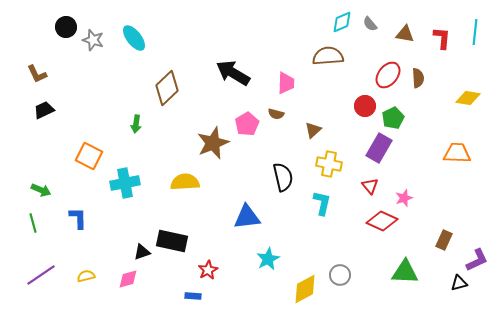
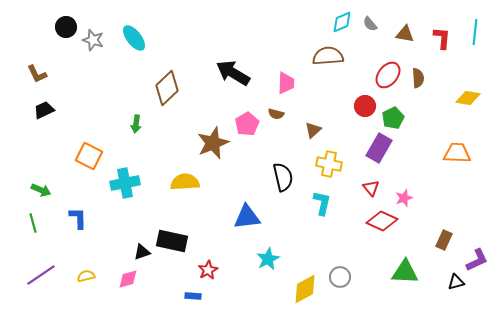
red triangle at (370, 186): moved 1 px right, 2 px down
gray circle at (340, 275): moved 2 px down
black triangle at (459, 283): moved 3 px left, 1 px up
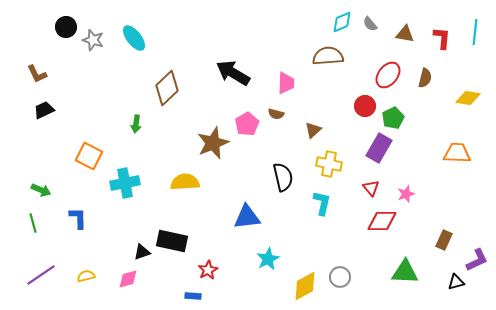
brown semicircle at (418, 78): moved 7 px right; rotated 18 degrees clockwise
pink star at (404, 198): moved 2 px right, 4 px up
red diamond at (382, 221): rotated 24 degrees counterclockwise
yellow diamond at (305, 289): moved 3 px up
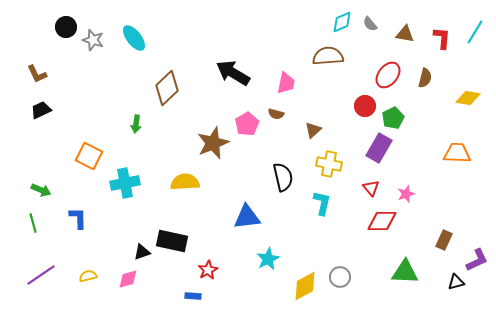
cyan line at (475, 32): rotated 25 degrees clockwise
pink trapezoid at (286, 83): rotated 10 degrees clockwise
black trapezoid at (44, 110): moved 3 px left
yellow semicircle at (86, 276): moved 2 px right
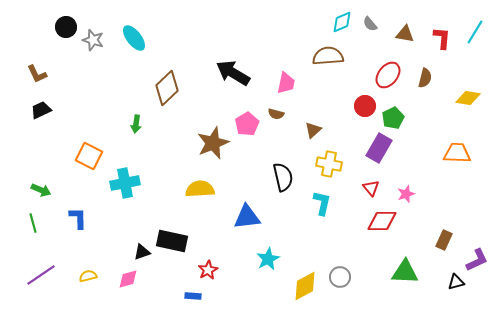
yellow semicircle at (185, 182): moved 15 px right, 7 px down
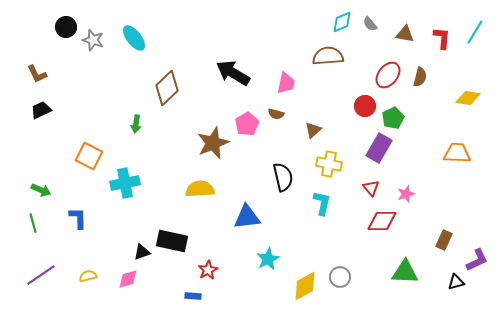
brown semicircle at (425, 78): moved 5 px left, 1 px up
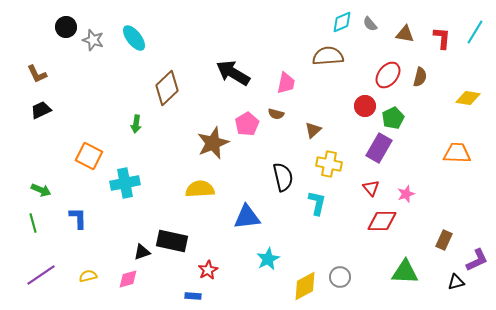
cyan L-shape at (322, 203): moved 5 px left
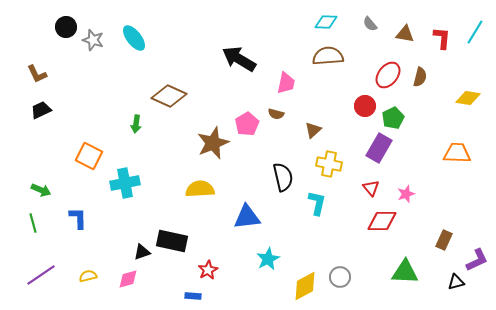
cyan diamond at (342, 22): moved 16 px left; rotated 25 degrees clockwise
black arrow at (233, 73): moved 6 px right, 14 px up
brown diamond at (167, 88): moved 2 px right, 8 px down; rotated 68 degrees clockwise
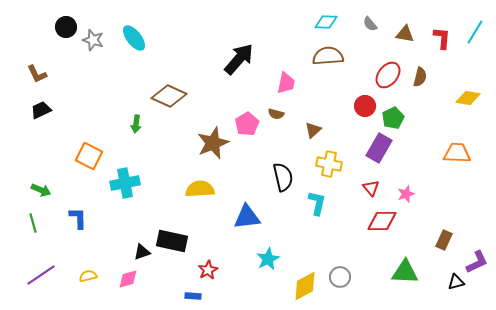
black arrow at (239, 59): rotated 100 degrees clockwise
purple L-shape at (477, 260): moved 2 px down
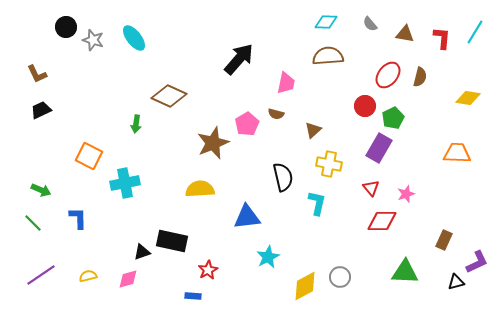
green line at (33, 223): rotated 30 degrees counterclockwise
cyan star at (268, 259): moved 2 px up
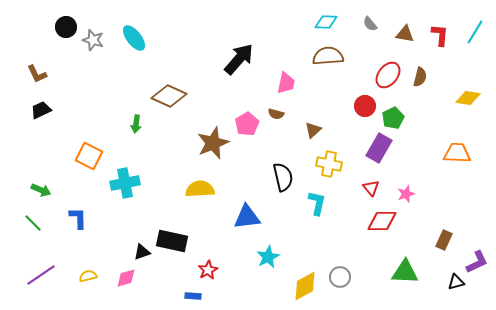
red L-shape at (442, 38): moved 2 px left, 3 px up
pink diamond at (128, 279): moved 2 px left, 1 px up
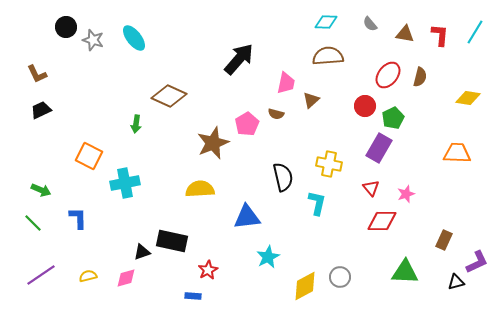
brown triangle at (313, 130): moved 2 px left, 30 px up
